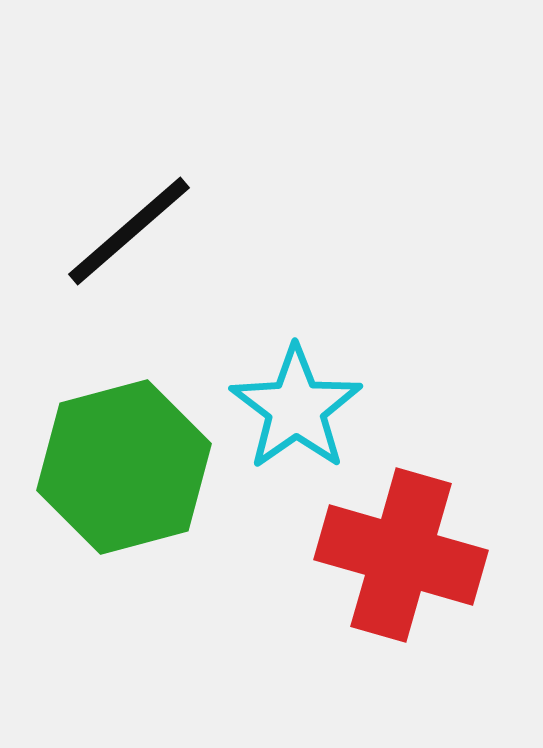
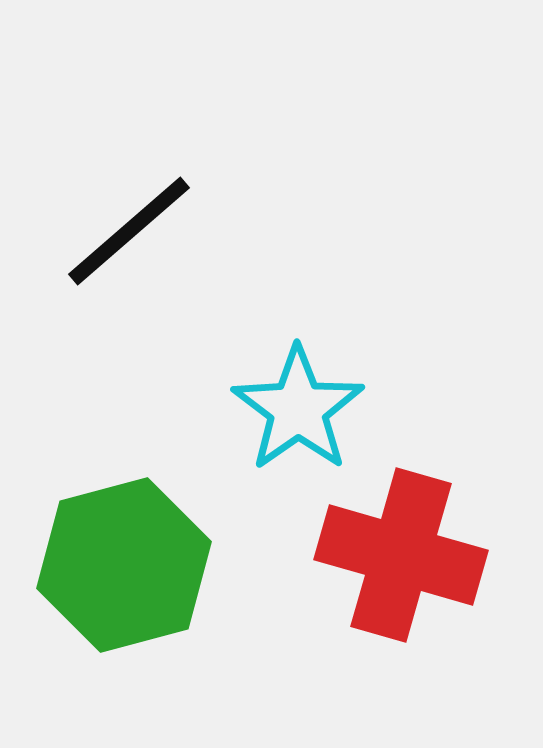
cyan star: moved 2 px right, 1 px down
green hexagon: moved 98 px down
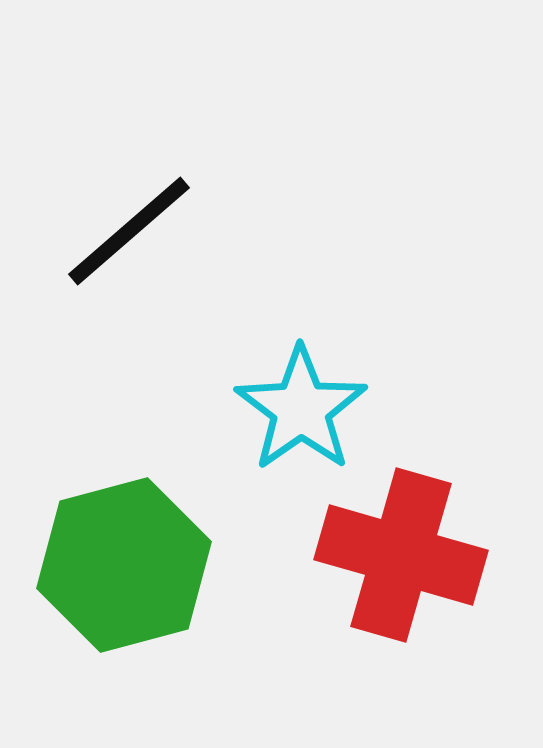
cyan star: moved 3 px right
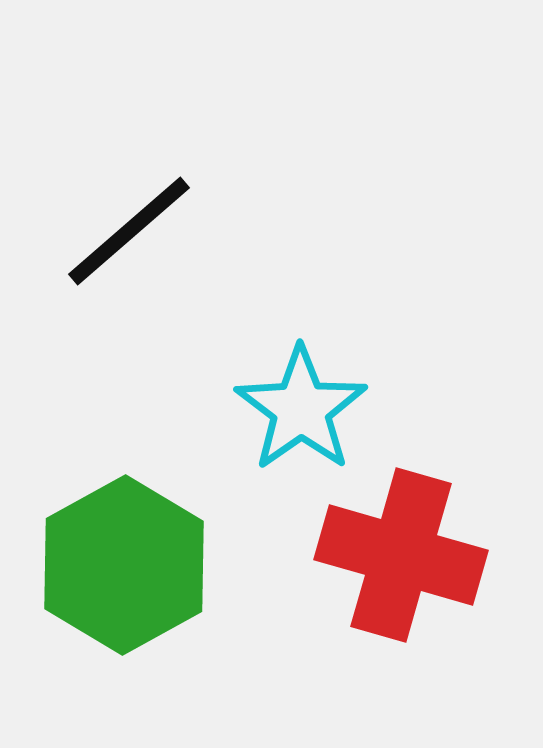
green hexagon: rotated 14 degrees counterclockwise
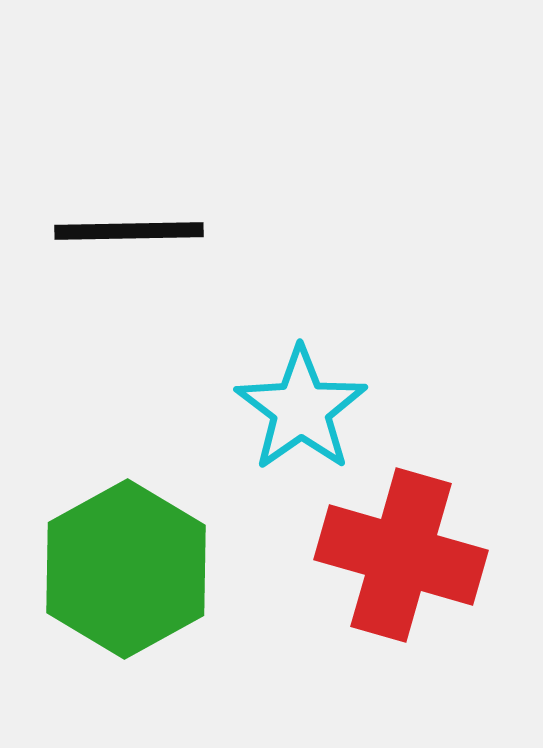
black line: rotated 40 degrees clockwise
green hexagon: moved 2 px right, 4 px down
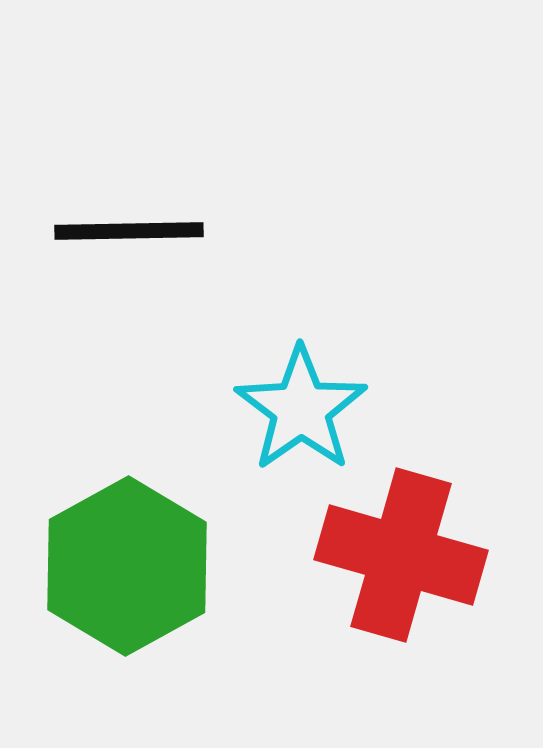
green hexagon: moved 1 px right, 3 px up
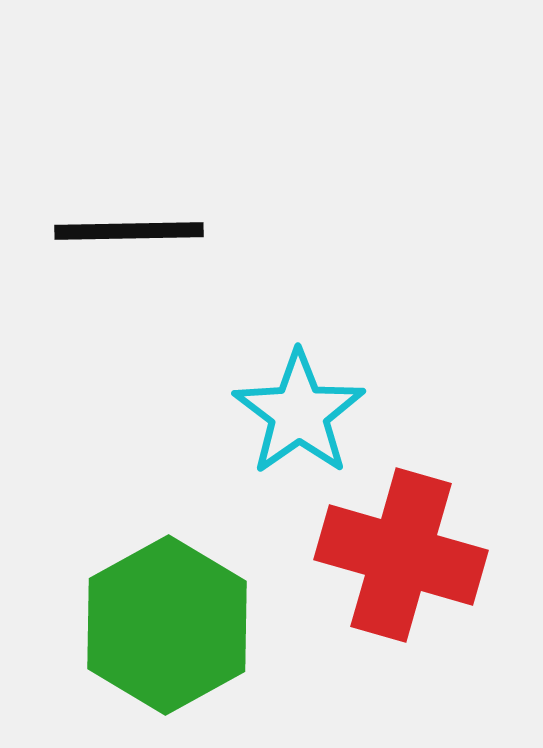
cyan star: moved 2 px left, 4 px down
green hexagon: moved 40 px right, 59 px down
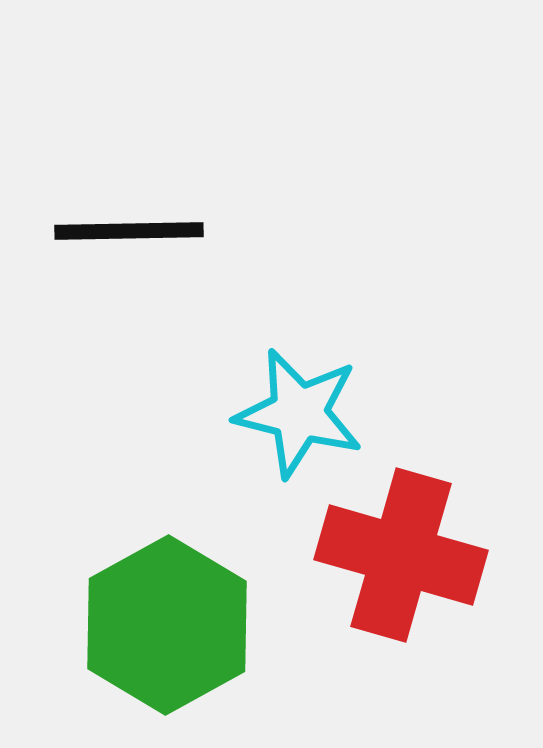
cyan star: rotated 23 degrees counterclockwise
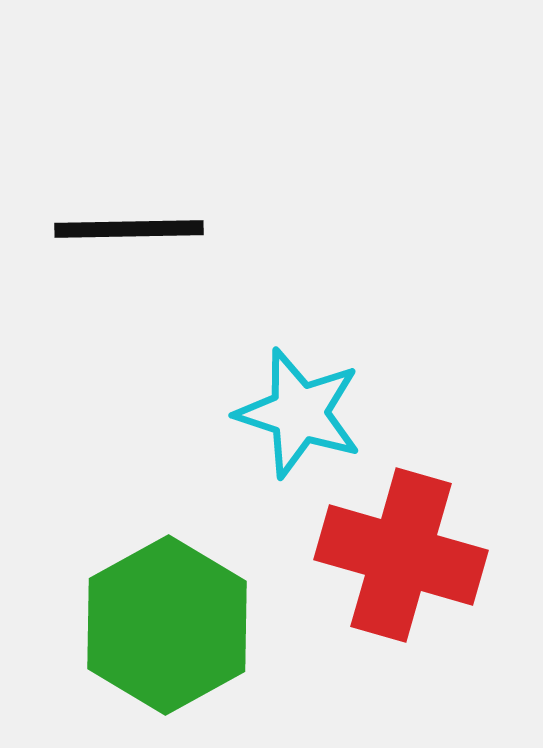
black line: moved 2 px up
cyan star: rotated 4 degrees clockwise
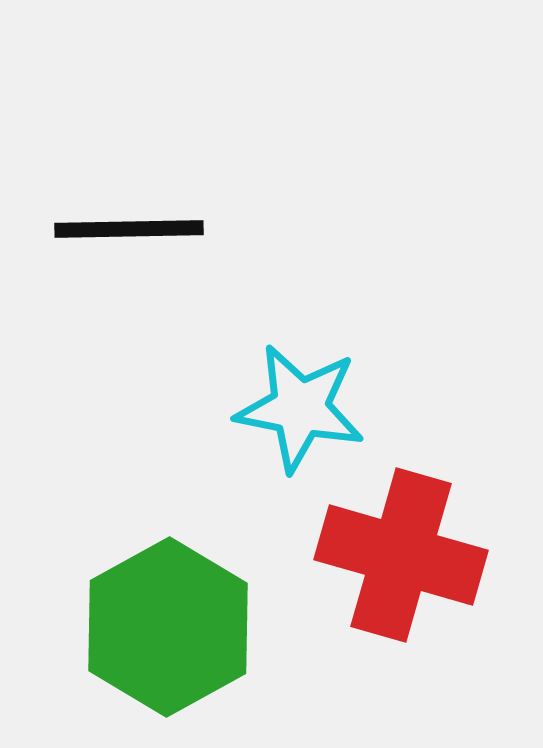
cyan star: moved 1 px right, 5 px up; rotated 7 degrees counterclockwise
green hexagon: moved 1 px right, 2 px down
